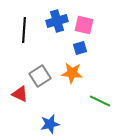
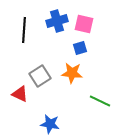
pink square: moved 1 px up
blue star: rotated 24 degrees clockwise
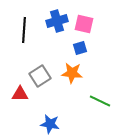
red triangle: rotated 24 degrees counterclockwise
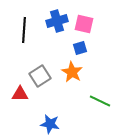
orange star: moved 1 px up; rotated 25 degrees clockwise
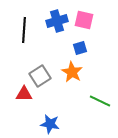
pink square: moved 4 px up
red triangle: moved 4 px right
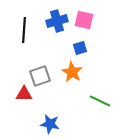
gray square: rotated 15 degrees clockwise
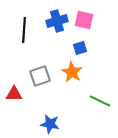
red triangle: moved 10 px left
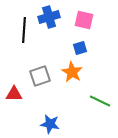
blue cross: moved 8 px left, 4 px up
